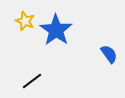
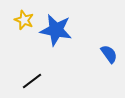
yellow star: moved 1 px left, 1 px up
blue star: rotated 24 degrees counterclockwise
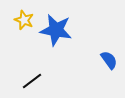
blue semicircle: moved 6 px down
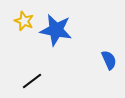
yellow star: moved 1 px down
blue semicircle: rotated 12 degrees clockwise
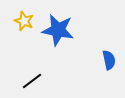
blue star: moved 2 px right
blue semicircle: rotated 12 degrees clockwise
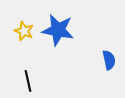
yellow star: moved 10 px down
black line: moved 4 px left; rotated 65 degrees counterclockwise
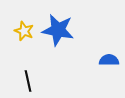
blue semicircle: rotated 78 degrees counterclockwise
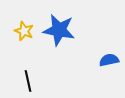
blue star: moved 1 px right
blue semicircle: rotated 12 degrees counterclockwise
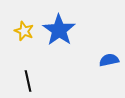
blue star: rotated 24 degrees clockwise
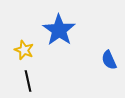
yellow star: moved 19 px down
blue semicircle: rotated 102 degrees counterclockwise
